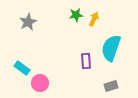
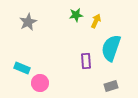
yellow arrow: moved 2 px right, 2 px down
cyan rectangle: rotated 14 degrees counterclockwise
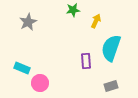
green star: moved 3 px left, 5 px up
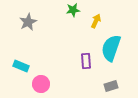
cyan rectangle: moved 1 px left, 2 px up
pink circle: moved 1 px right, 1 px down
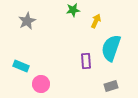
gray star: moved 1 px left, 1 px up
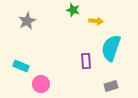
green star: rotated 24 degrees clockwise
yellow arrow: rotated 72 degrees clockwise
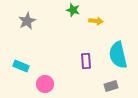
cyan semicircle: moved 7 px right, 7 px down; rotated 32 degrees counterclockwise
pink circle: moved 4 px right
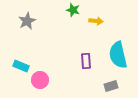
pink circle: moved 5 px left, 4 px up
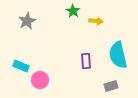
green star: moved 1 px down; rotated 16 degrees clockwise
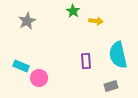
pink circle: moved 1 px left, 2 px up
